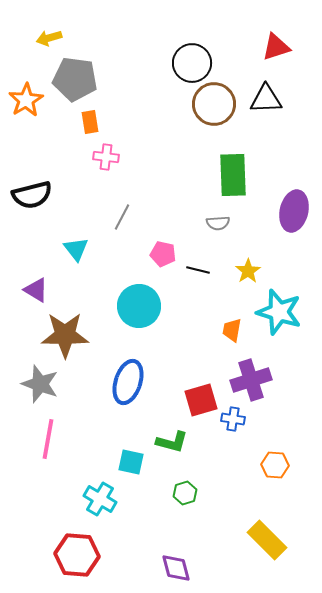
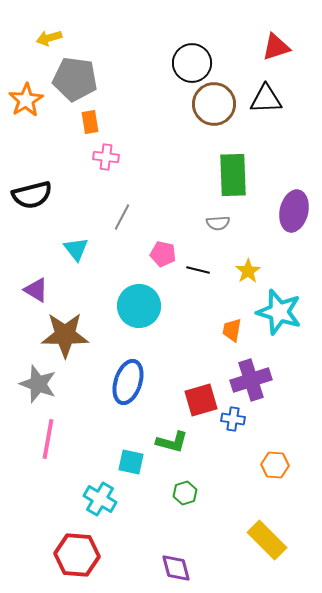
gray star: moved 2 px left
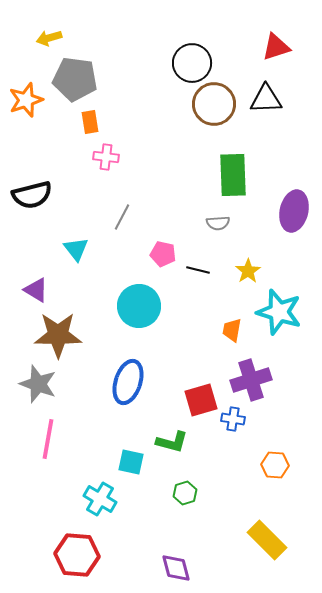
orange star: rotated 12 degrees clockwise
brown star: moved 7 px left
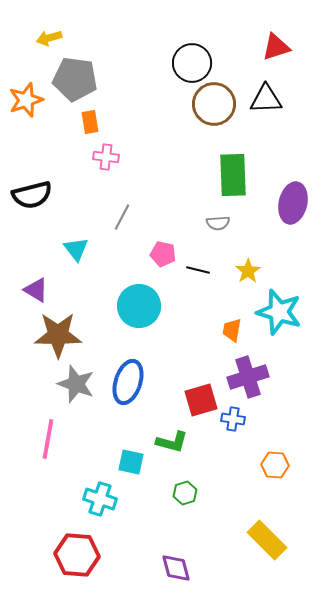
purple ellipse: moved 1 px left, 8 px up
purple cross: moved 3 px left, 3 px up
gray star: moved 38 px right
cyan cross: rotated 12 degrees counterclockwise
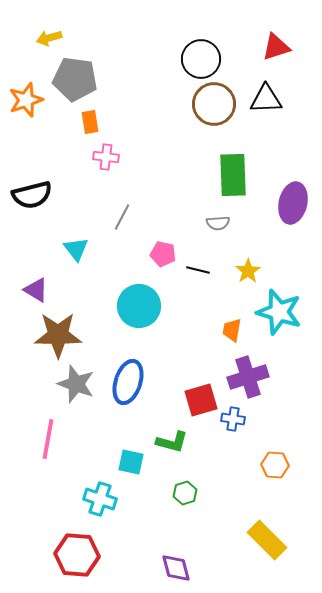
black circle: moved 9 px right, 4 px up
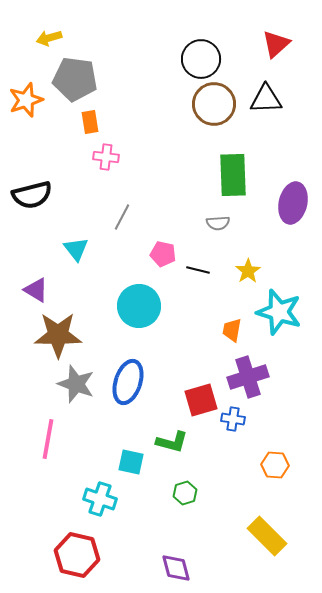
red triangle: moved 3 px up; rotated 24 degrees counterclockwise
yellow rectangle: moved 4 px up
red hexagon: rotated 9 degrees clockwise
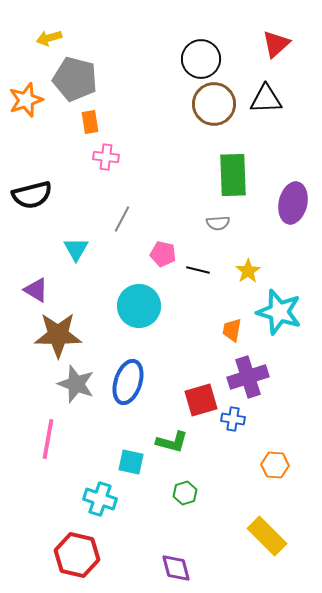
gray pentagon: rotated 6 degrees clockwise
gray line: moved 2 px down
cyan triangle: rotated 8 degrees clockwise
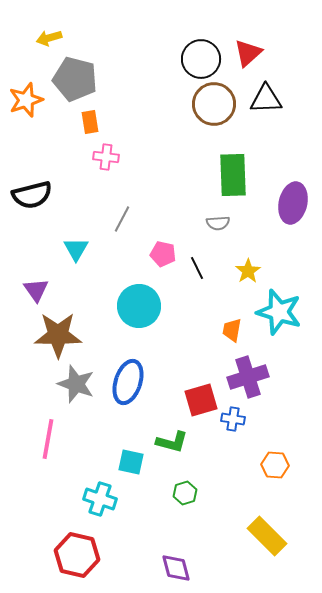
red triangle: moved 28 px left, 9 px down
black line: moved 1 px left, 2 px up; rotated 50 degrees clockwise
purple triangle: rotated 24 degrees clockwise
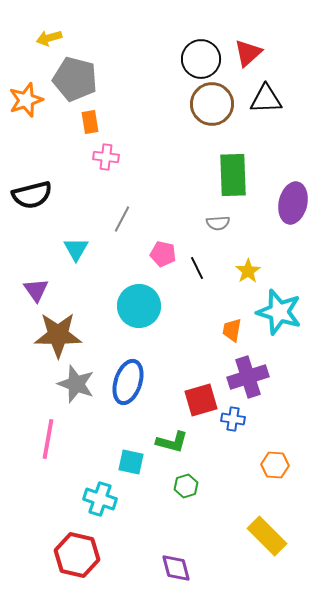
brown circle: moved 2 px left
green hexagon: moved 1 px right, 7 px up
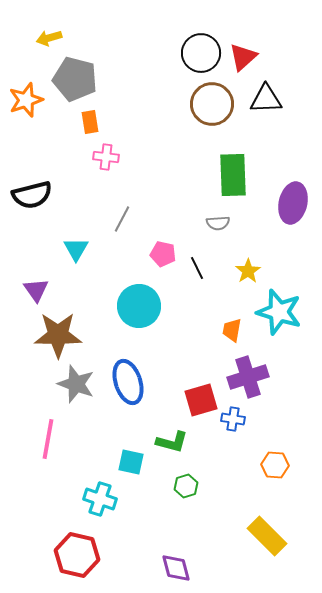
red triangle: moved 5 px left, 4 px down
black circle: moved 6 px up
blue ellipse: rotated 36 degrees counterclockwise
